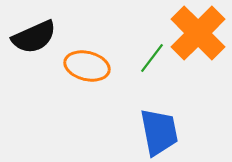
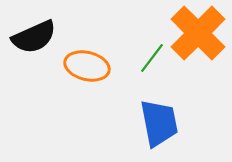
blue trapezoid: moved 9 px up
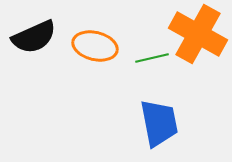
orange cross: moved 1 px down; rotated 16 degrees counterclockwise
green line: rotated 40 degrees clockwise
orange ellipse: moved 8 px right, 20 px up
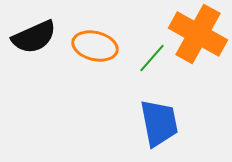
green line: rotated 36 degrees counterclockwise
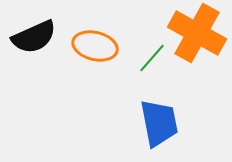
orange cross: moved 1 px left, 1 px up
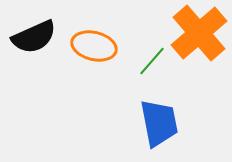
orange cross: moved 2 px right; rotated 20 degrees clockwise
orange ellipse: moved 1 px left
green line: moved 3 px down
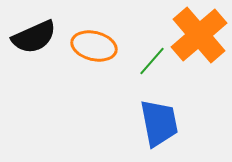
orange cross: moved 2 px down
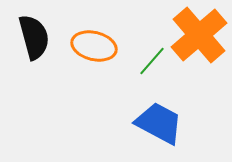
black semicircle: rotated 81 degrees counterclockwise
blue trapezoid: rotated 51 degrees counterclockwise
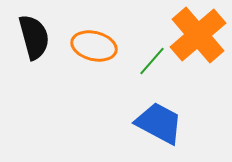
orange cross: moved 1 px left
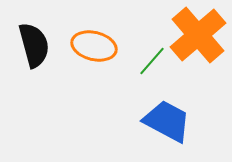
black semicircle: moved 8 px down
blue trapezoid: moved 8 px right, 2 px up
